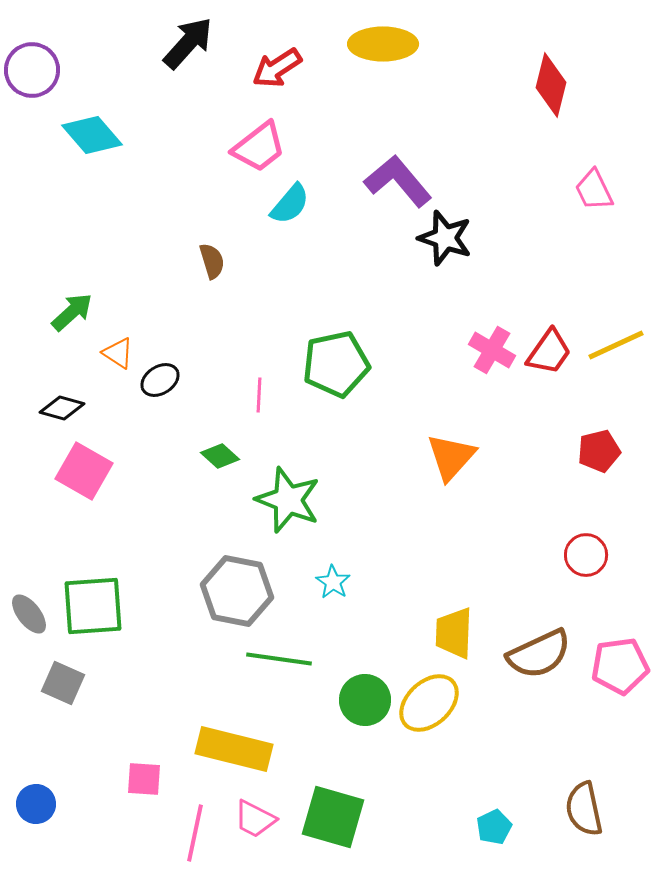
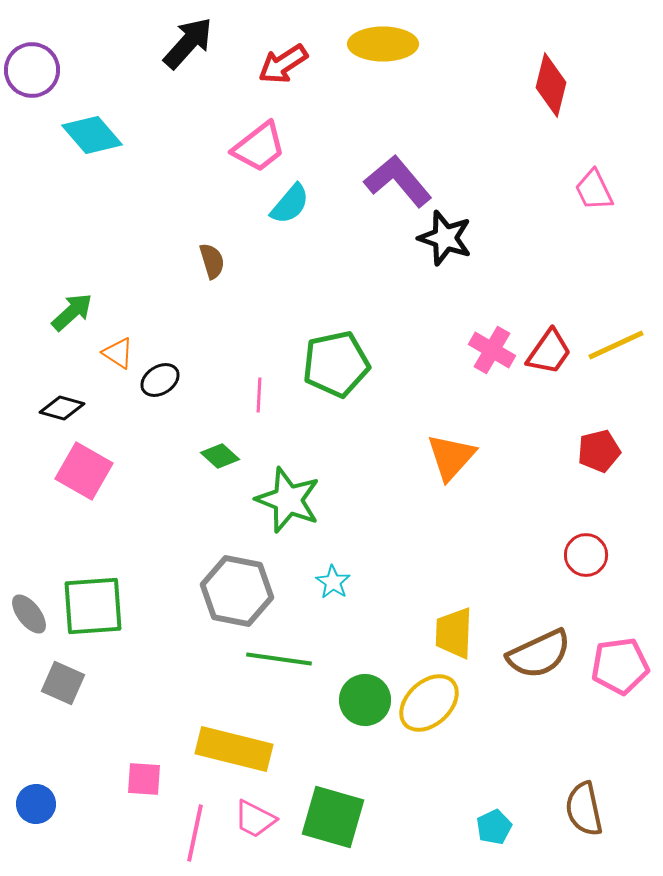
red arrow at (277, 68): moved 6 px right, 4 px up
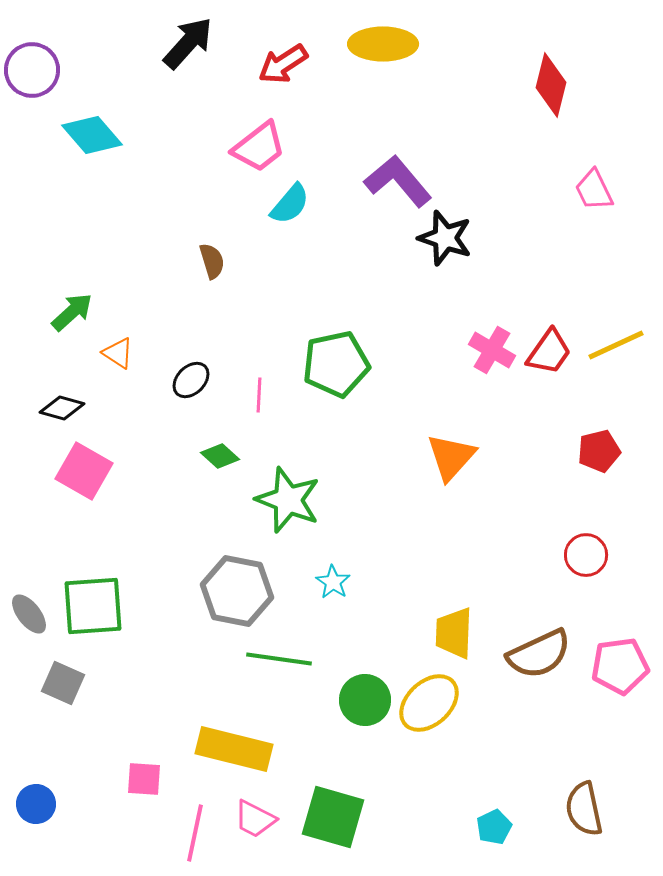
black ellipse at (160, 380): moved 31 px right; rotated 12 degrees counterclockwise
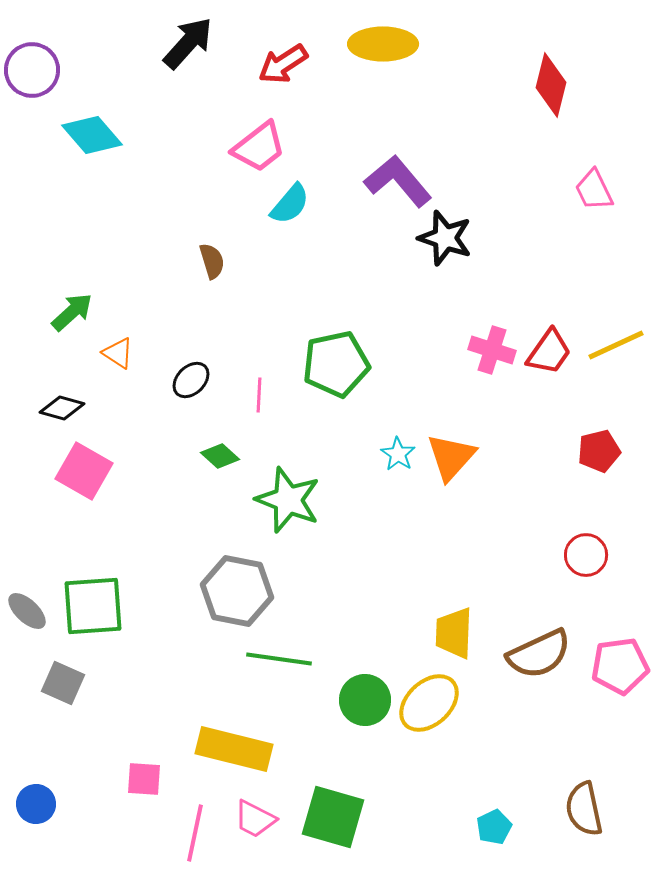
pink cross at (492, 350): rotated 12 degrees counterclockwise
cyan star at (333, 582): moved 65 px right, 128 px up
gray ellipse at (29, 614): moved 2 px left, 3 px up; rotated 9 degrees counterclockwise
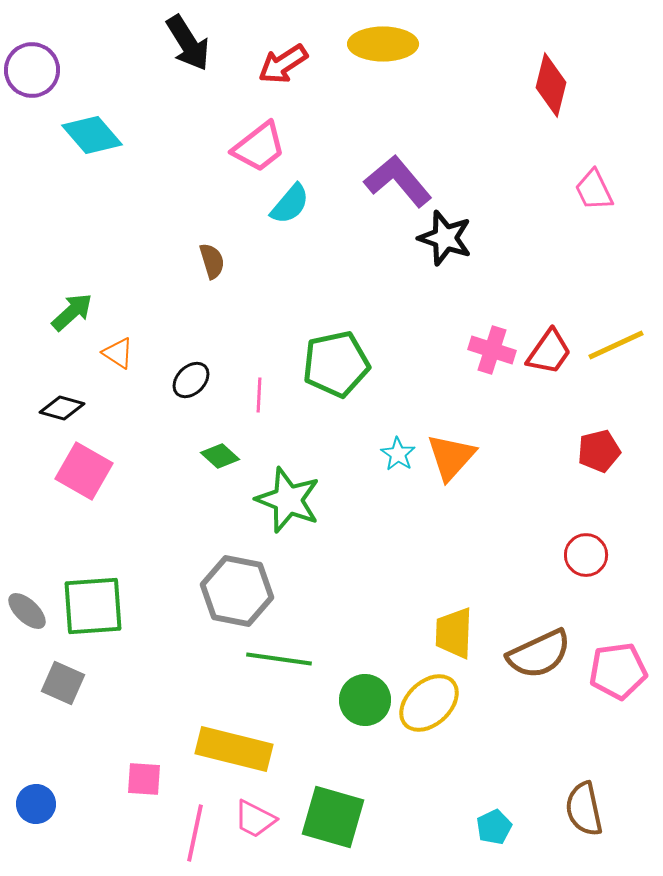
black arrow at (188, 43): rotated 106 degrees clockwise
pink pentagon at (620, 666): moved 2 px left, 5 px down
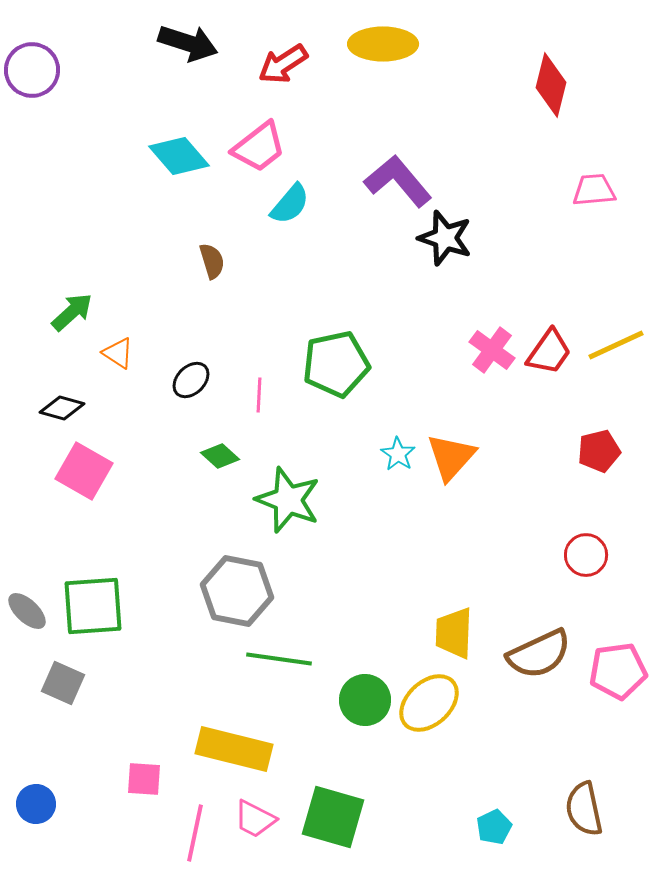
black arrow at (188, 43): rotated 40 degrees counterclockwise
cyan diamond at (92, 135): moved 87 px right, 21 px down
pink trapezoid at (594, 190): rotated 111 degrees clockwise
pink cross at (492, 350): rotated 18 degrees clockwise
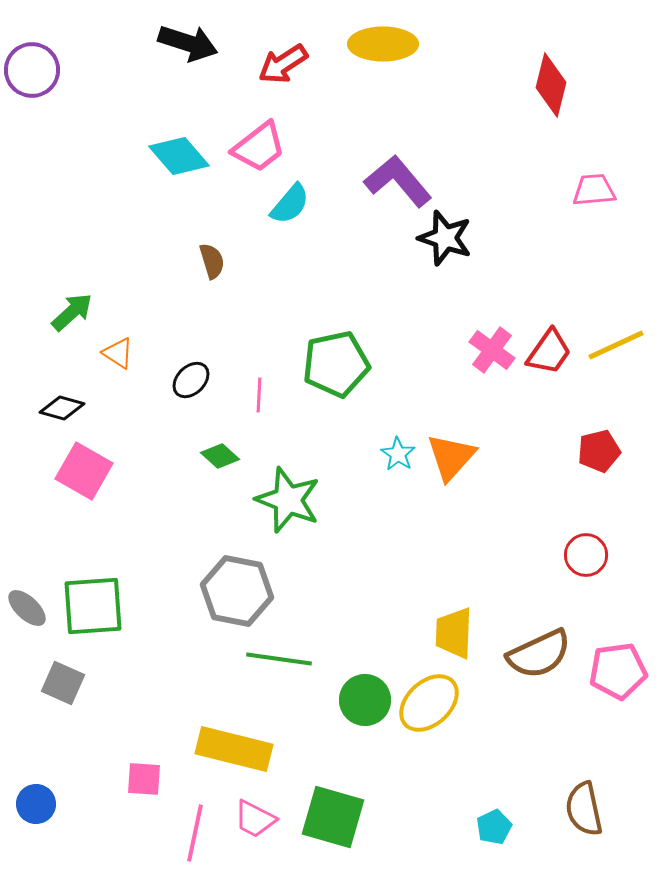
gray ellipse at (27, 611): moved 3 px up
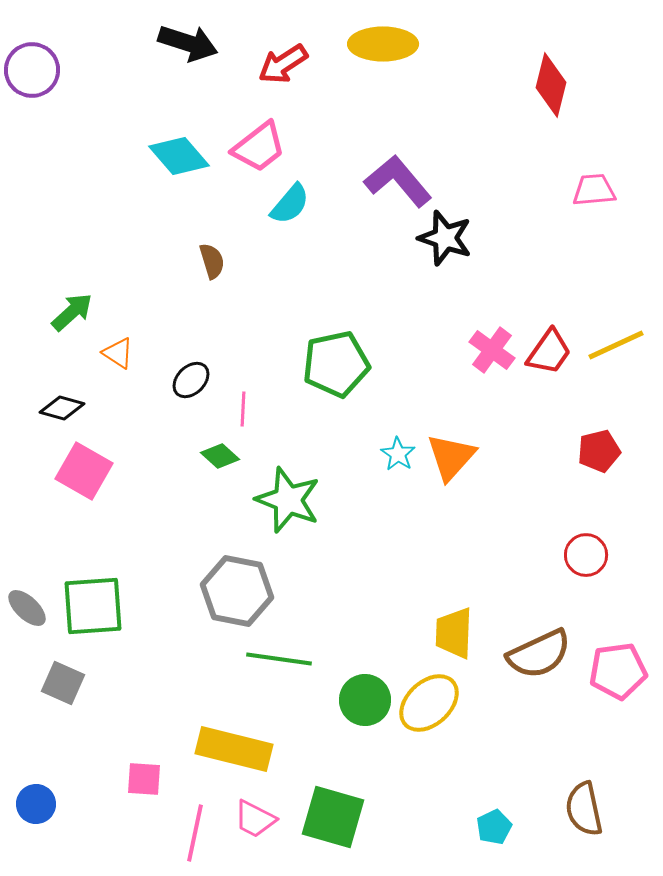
pink line at (259, 395): moved 16 px left, 14 px down
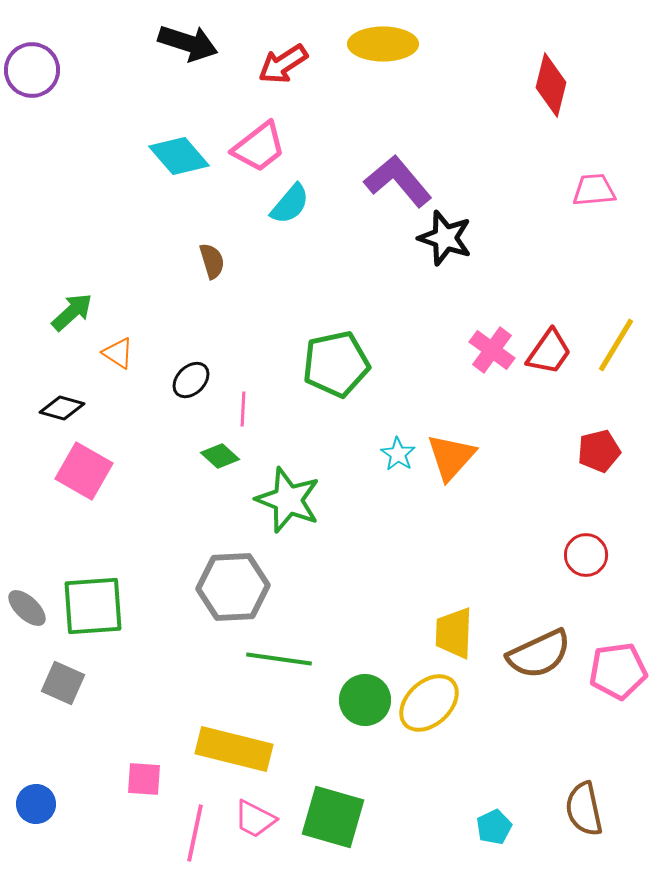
yellow line at (616, 345): rotated 34 degrees counterclockwise
gray hexagon at (237, 591): moved 4 px left, 4 px up; rotated 14 degrees counterclockwise
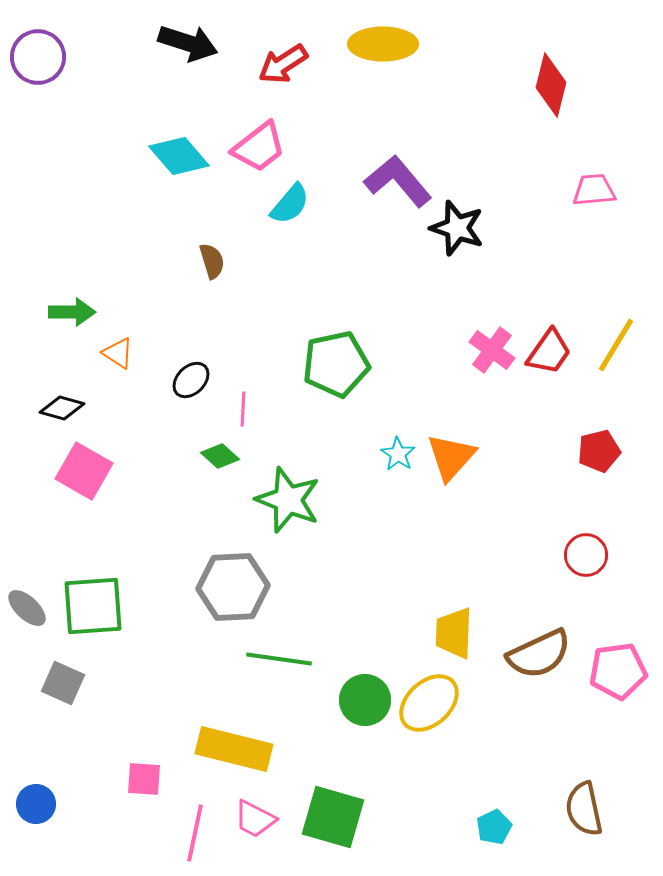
purple circle at (32, 70): moved 6 px right, 13 px up
black star at (445, 238): moved 12 px right, 10 px up
green arrow at (72, 312): rotated 42 degrees clockwise
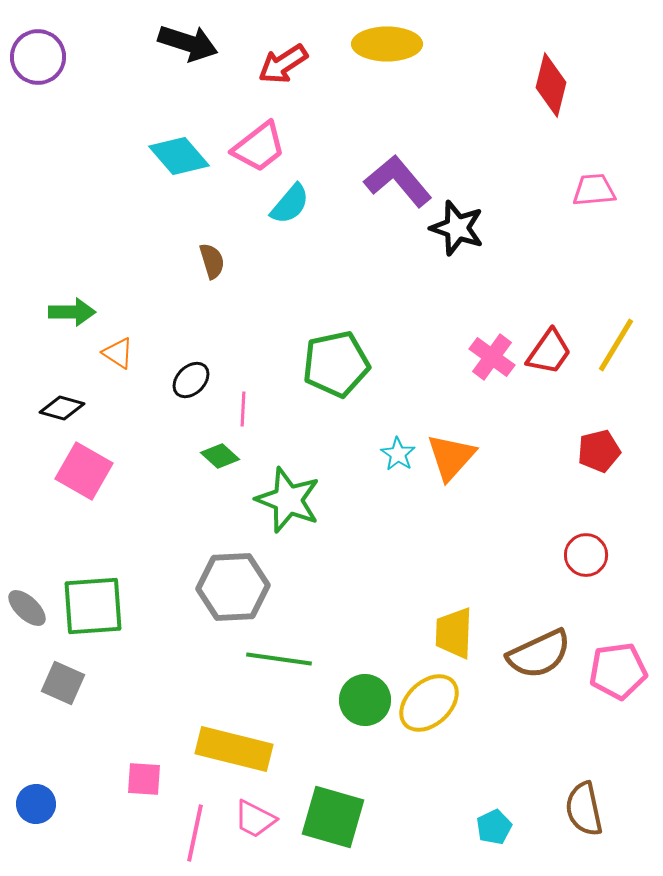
yellow ellipse at (383, 44): moved 4 px right
pink cross at (492, 350): moved 7 px down
